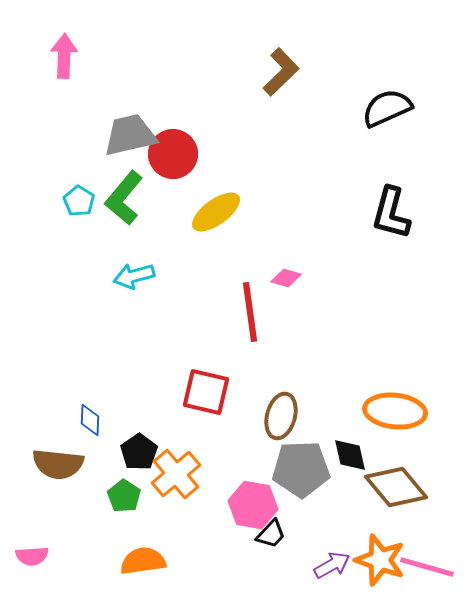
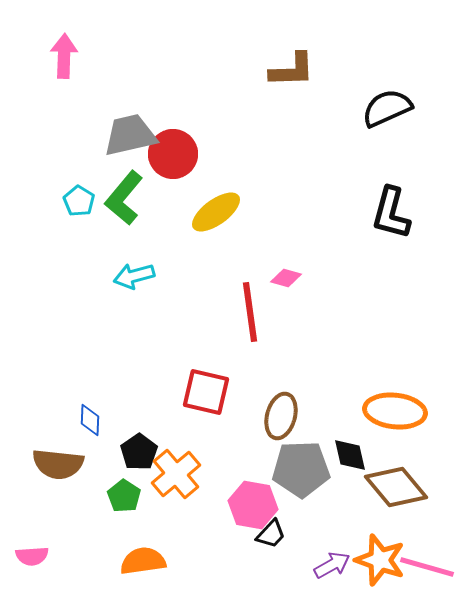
brown L-shape: moved 11 px right, 2 px up; rotated 42 degrees clockwise
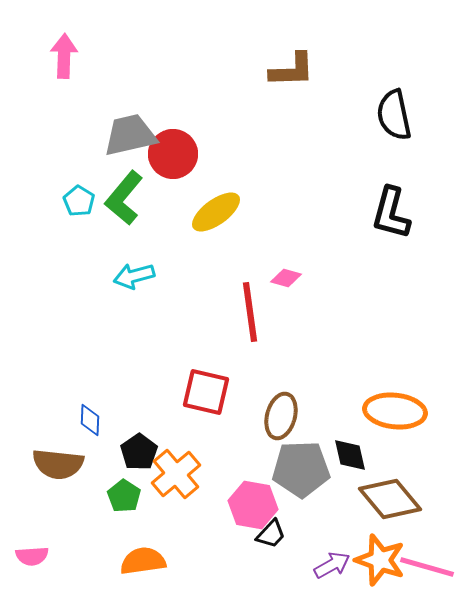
black semicircle: moved 7 px right, 7 px down; rotated 78 degrees counterclockwise
brown diamond: moved 6 px left, 12 px down
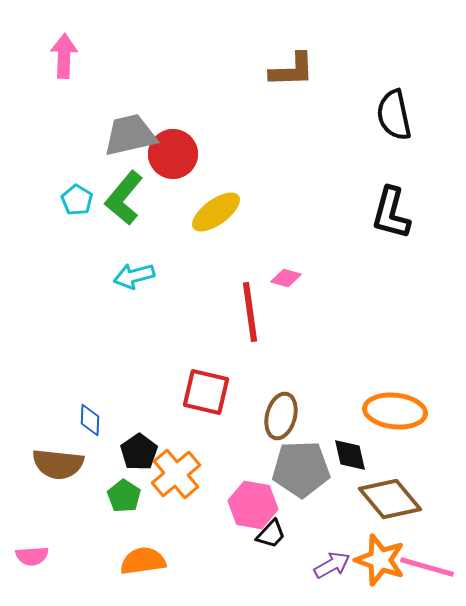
cyan pentagon: moved 2 px left, 1 px up
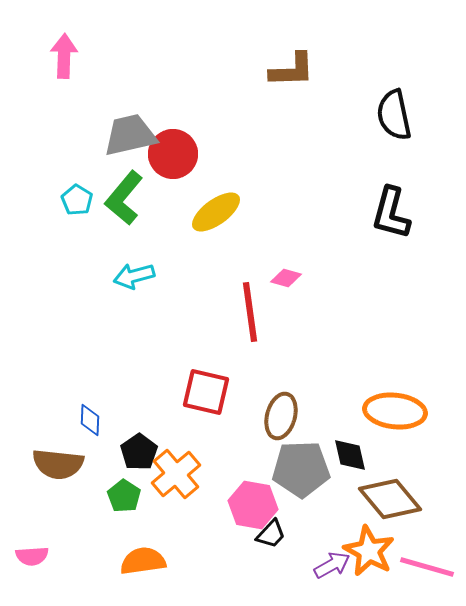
orange star: moved 11 px left, 9 px up; rotated 9 degrees clockwise
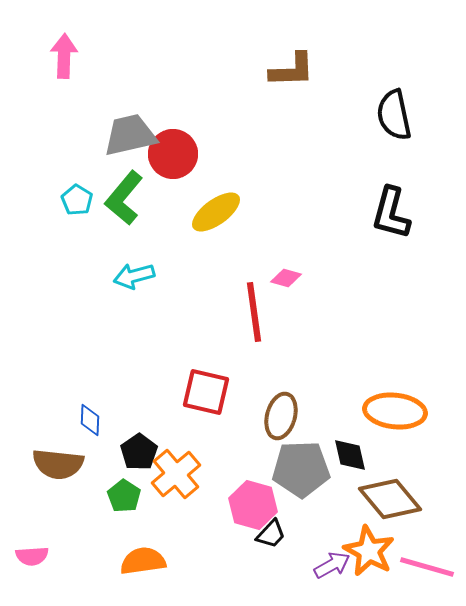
red line: moved 4 px right
pink hexagon: rotated 6 degrees clockwise
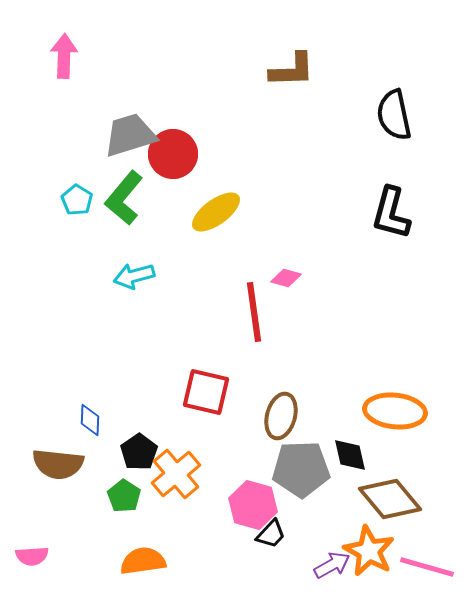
gray trapezoid: rotated 4 degrees counterclockwise
